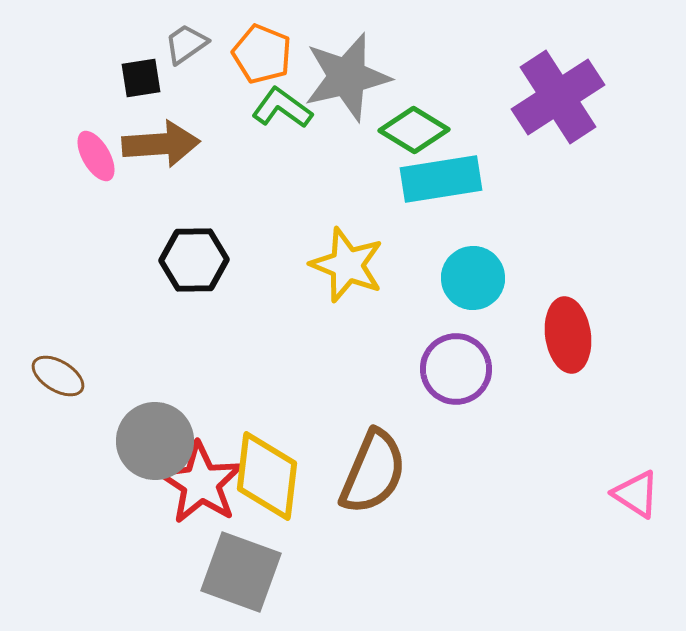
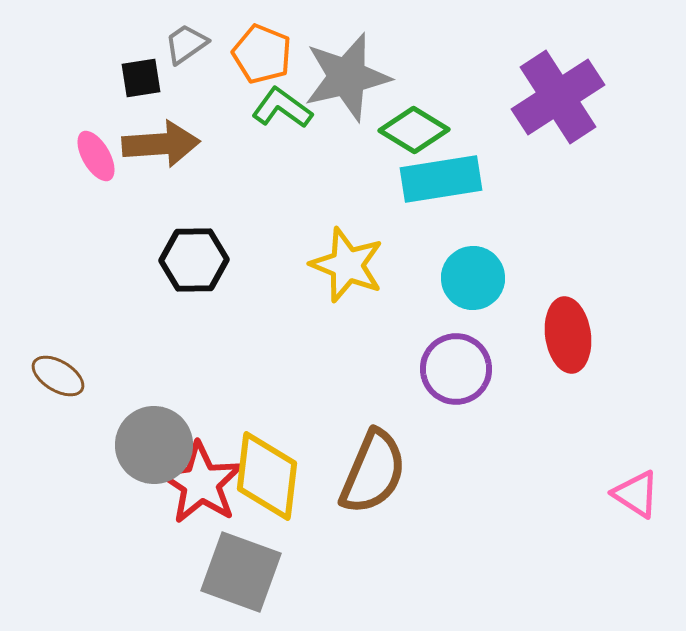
gray circle: moved 1 px left, 4 px down
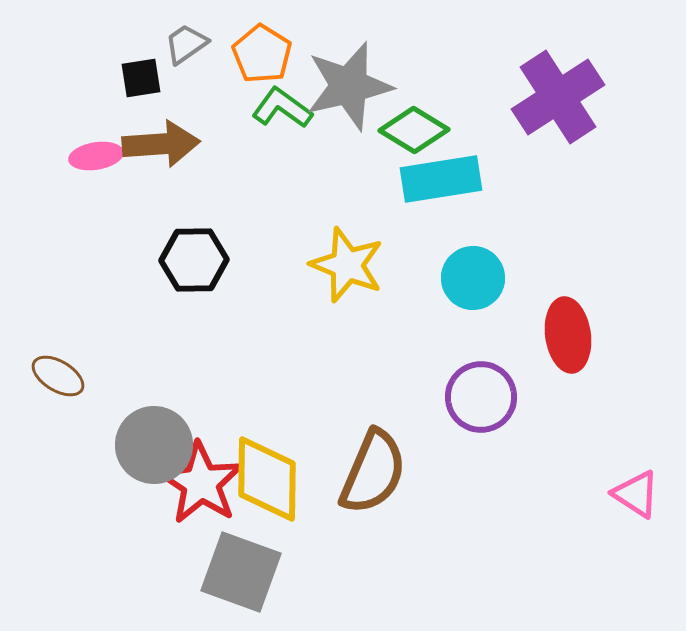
orange pentagon: rotated 10 degrees clockwise
gray star: moved 2 px right, 9 px down
pink ellipse: rotated 69 degrees counterclockwise
purple circle: moved 25 px right, 28 px down
yellow diamond: moved 3 px down; rotated 6 degrees counterclockwise
